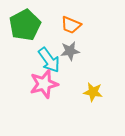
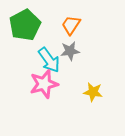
orange trapezoid: rotated 100 degrees clockwise
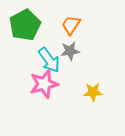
yellow star: rotated 12 degrees counterclockwise
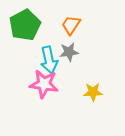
gray star: moved 1 px left, 1 px down
cyan arrow: rotated 24 degrees clockwise
pink star: rotated 24 degrees clockwise
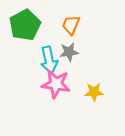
orange trapezoid: rotated 10 degrees counterclockwise
pink star: moved 12 px right
yellow star: moved 1 px right
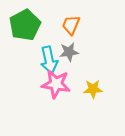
yellow star: moved 1 px left, 3 px up
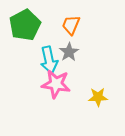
gray star: rotated 24 degrees counterclockwise
yellow star: moved 5 px right, 8 px down
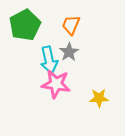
yellow star: moved 1 px right, 1 px down
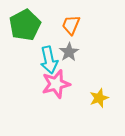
pink star: rotated 24 degrees counterclockwise
yellow star: rotated 18 degrees counterclockwise
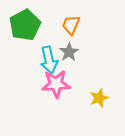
pink star: rotated 12 degrees clockwise
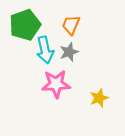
green pentagon: rotated 8 degrees clockwise
gray star: rotated 12 degrees clockwise
cyan arrow: moved 4 px left, 10 px up
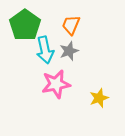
green pentagon: rotated 16 degrees counterclockwise
gray star: moved 1 px up
pink star: rotated 8 degrees counterclockwise
